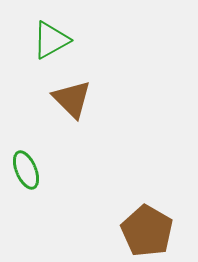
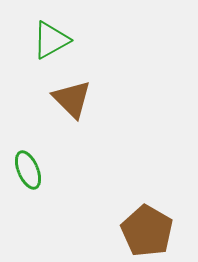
green ellipse: moved 2 px right
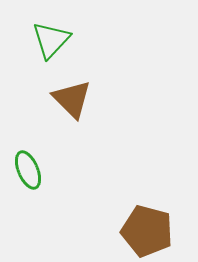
green triangle: rotated 18 degrees counterclockwise
brown pentagon: rotated 15 degrees counterclockwise
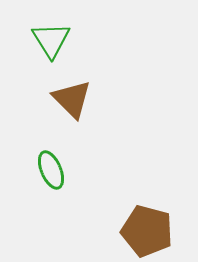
green triangle: rotated 15 degrees counterclockwise
green ellipse: moved 23 px right
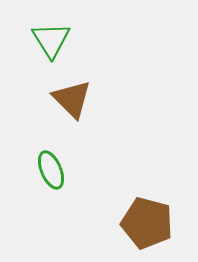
brown pentagon: moved 8 px up
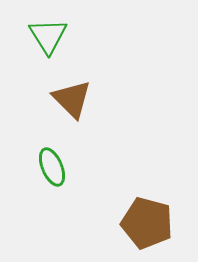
green triangle: moved 3 px left, 4 px up
green ellipse: moved 1 px right, 3 px up
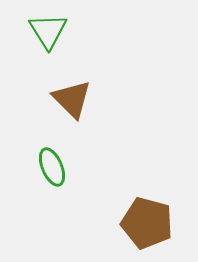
green triangle: moved 5 px up
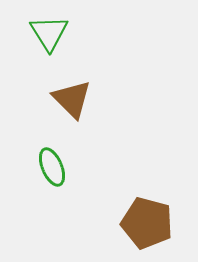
green triangle: moved 1 px right, 2 px down
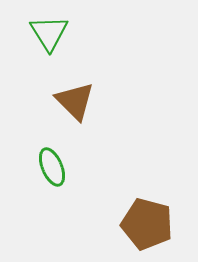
brown triangle: moved 3 px right, 2 px down
brown pentagon: moved 1 px down
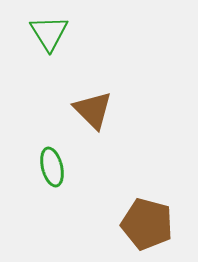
brown triangle: moved 18 px right, 9 px down
green ellipse: rotated 9 degrees clockwise
